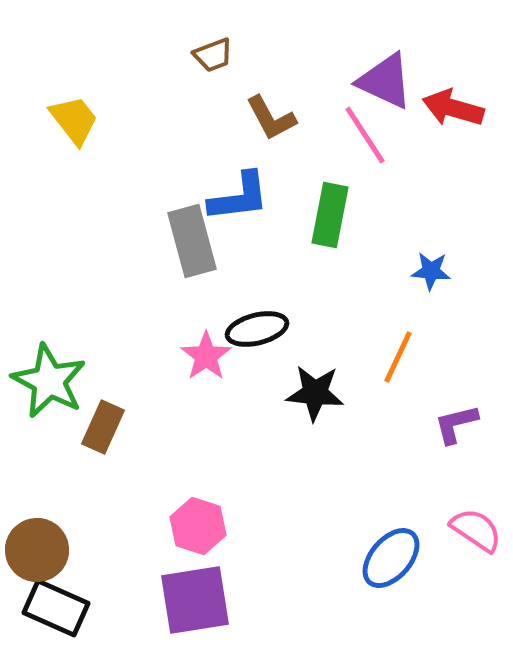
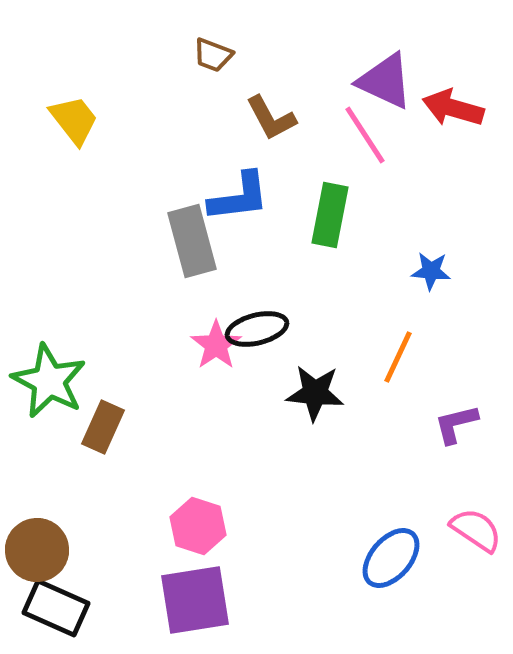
brown trapezoid: rotated 42 degrees clockwise
pink star: moved 10 px right, 11 px up
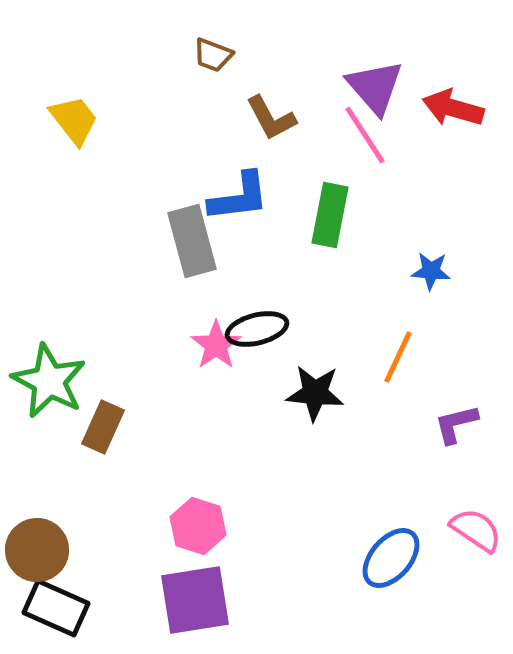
purple triangle: moved 10 px left, 6 px down; rotated 24 degrees clockwise
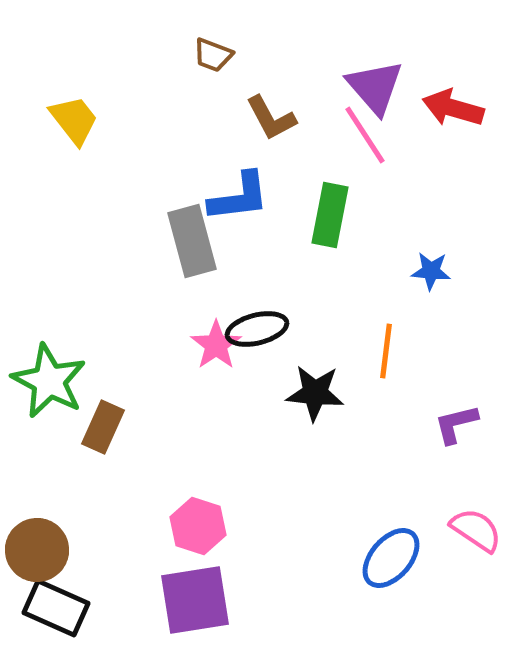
orange line: moved 12 px left, 6 px up; rotated 18 degrees counterclockwise
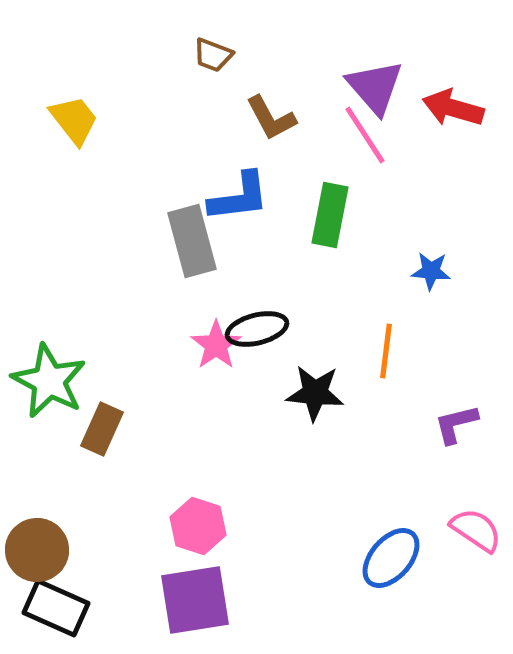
brown rectangle: moved 1 px left, 2 px down
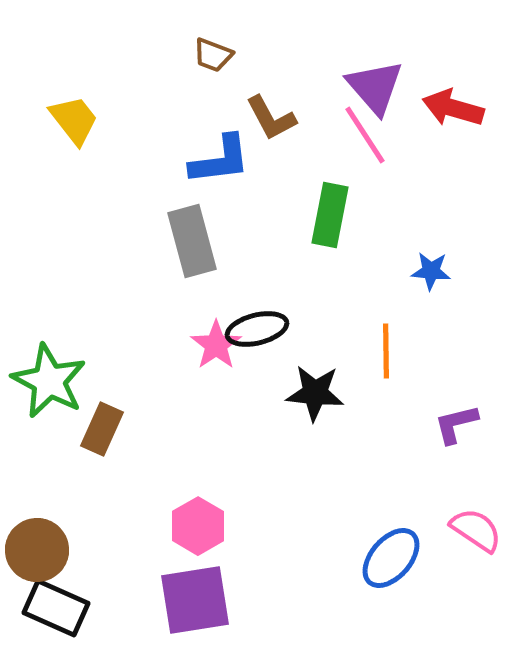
blue L-shape: moved 19 px left, 37 px up
orange line: rotated 8 degrees counterclockwise
pink hexagon: rotated 12 degrees clockwise
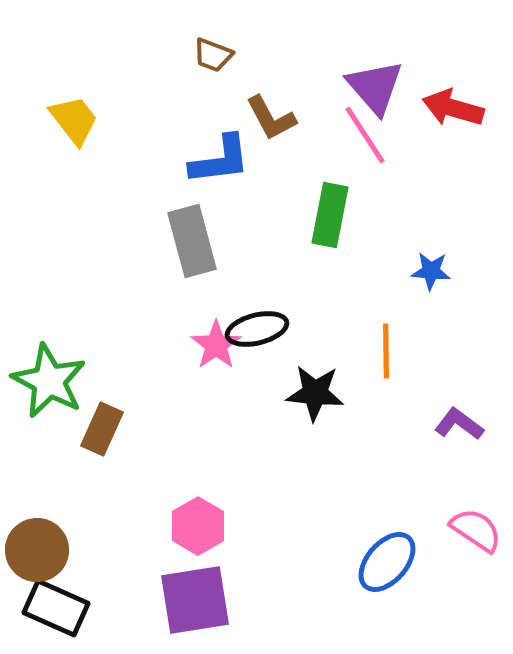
purple L-shape: moved 3 px right; rotated 51 degrees clockwise
blue ellipse: moved 4 px left, 4 px down
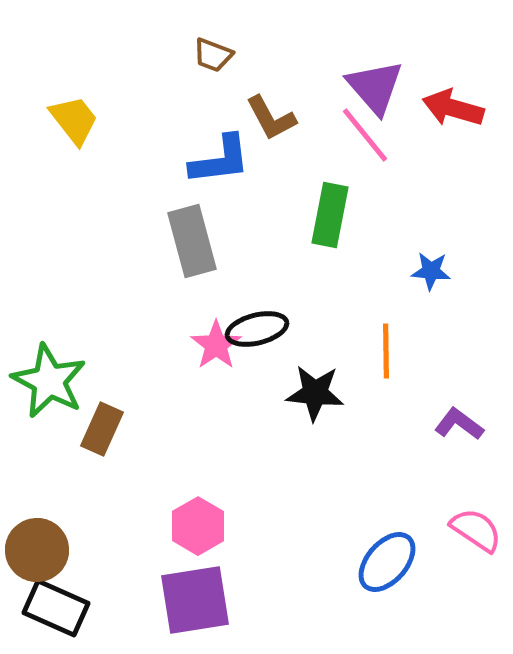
pink line: rotated 6 degrees counterclockwise
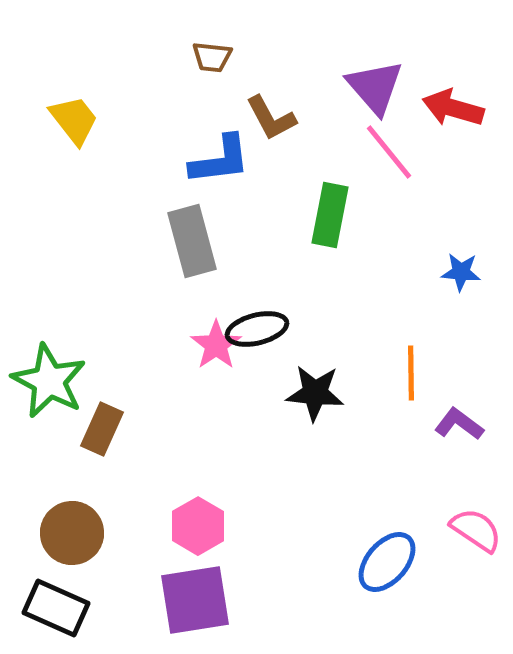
brown trapezoid: moved 1 px left, 2 px down; rotated 15 degrees counterclockwise
pink line: moved 24 px right, 17 px down
blue star: moved 30 px right, 1 px down
orange line: moved 25 px right, 22 px down
brown circle: moved 35 px right, 17 px up
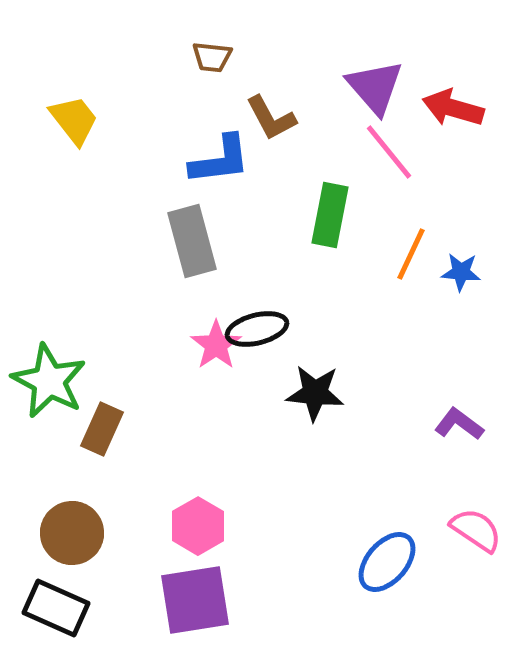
orange line: moved 119 px up; rotated 26 degrees clockwise
